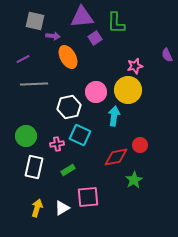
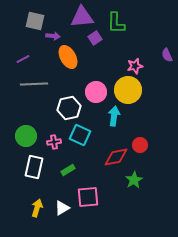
white hexagon: moved 1 px down
pink cross: moved 3 px left, 2 px up
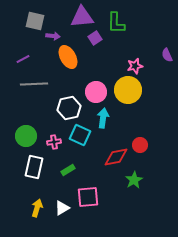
cyan arrow: moved 11 px left, 2 px down
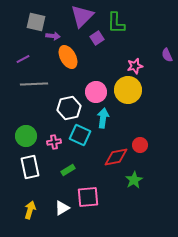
purple triangle: moved 1 px up; rotated 40 degrees counterclockwise
gray square: moved 1 px right, 1 px down
purple square: moved 2 px right
white rectangle: moved 4 px left; rotated 25 degrees counterclockwise
yellow arrow: moved 7 px left, 2 px down
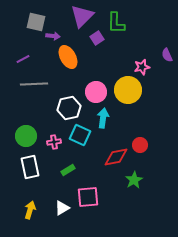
pink star: moved 7 px right, 1 px down
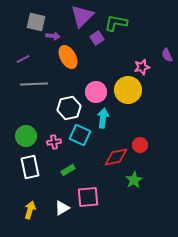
green L-shape: rotated 100 degrees clockwise
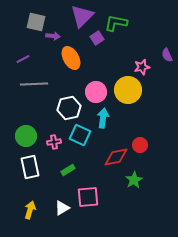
orange ellipse: moved 3 px right, 1 px down
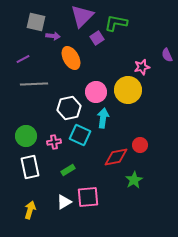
white triangle: moved 2 px right, 6 px up
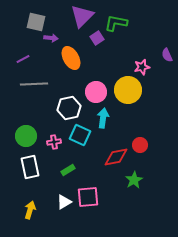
purple arrow: moved 2 px left, 2 px down
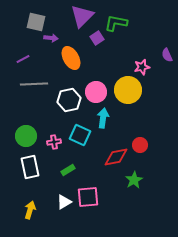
white hexagon: moved 8 px up
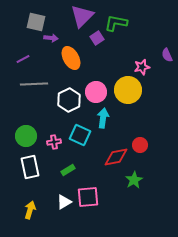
white hexagon: rotated 15 degrees counterclockwise
